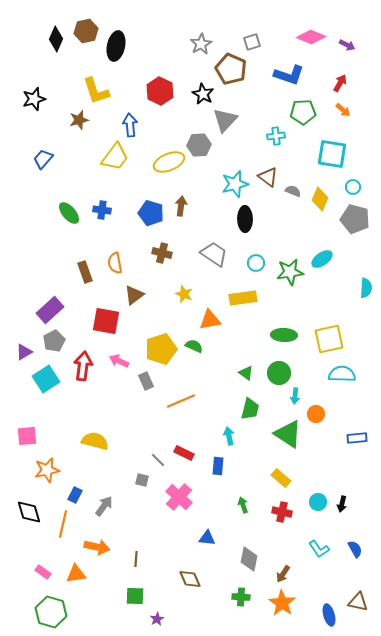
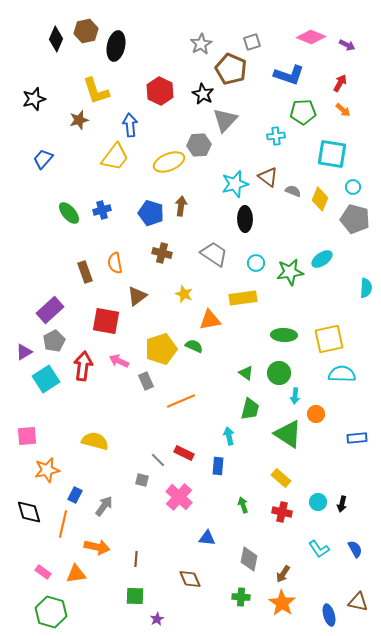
blue cross at (102, 210): rotated 24 degrees counterclockwise
brown triangle at (134, 295): moved 3 px right, 1 px down
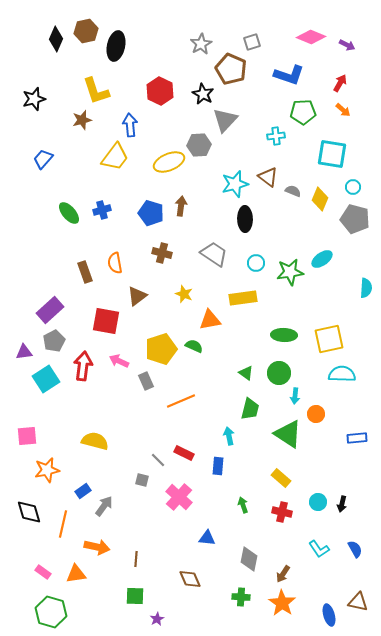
brown star at (79, 120): moved 3 px right
purple triangle at (24, 352): rotated 24 degrees clockwise
blue rectangle at (75, 495): moved 8 px right, 4 px up; rotated 28 degrees clockwise
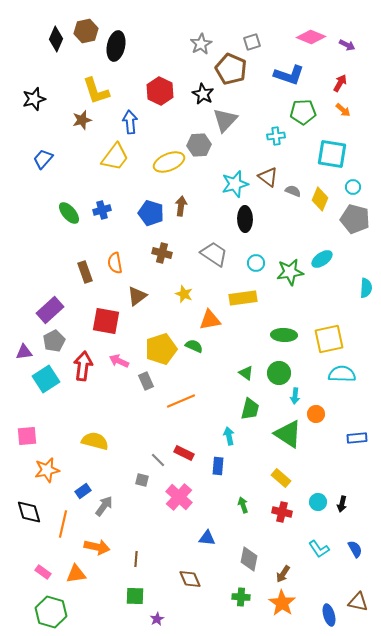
blue arrow at (130, 125): moved 3 px up
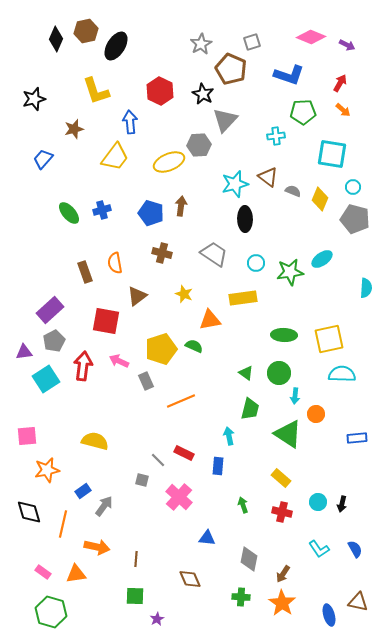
black ellipse at (116, 46): rotated 20 degrees clockwise
brown star at (82, 120): moved 8 px left, 9 px down
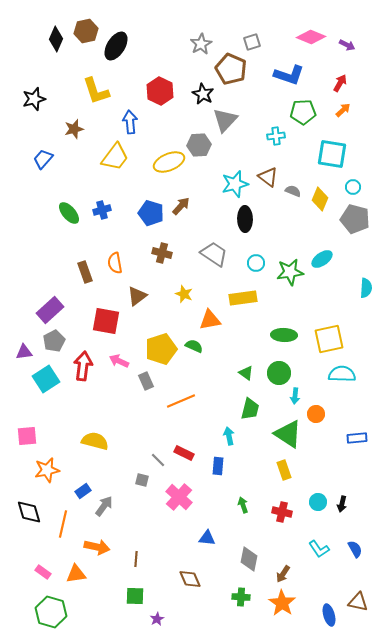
orange arrow at (343, 110): rotated 84 degrees counterclockwise
brown arrow at (181, 206): rotated 36 degrees clockwise
yellow rectangle at (281, 478): moved 3 px right, 8 px up; rotated 30 degrees clockwise
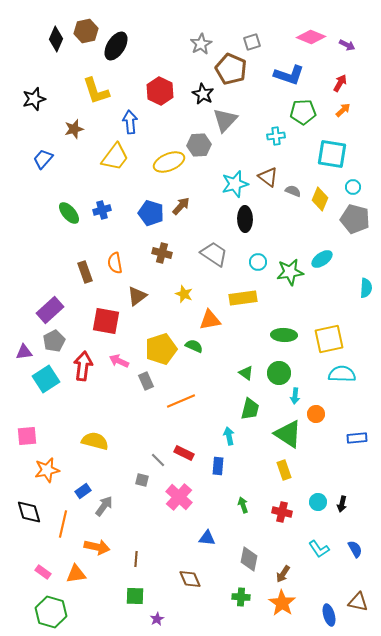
cyan circle at (256, 263): moved 2 px right, 1 px up
